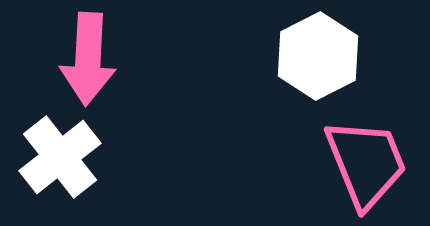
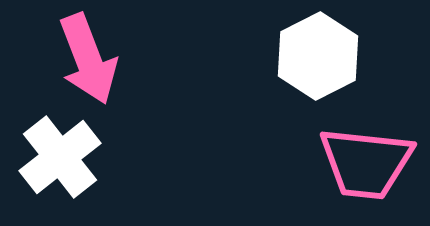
pink arrow: rotated 24 degrees counterclockwise
pink trapezoid: rotated 118 degrees clockwise
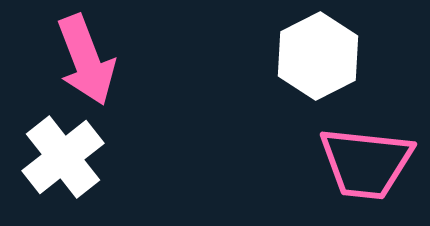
pink arrow: moved 2 px left, 1 px down
white cross: moved 3 px right
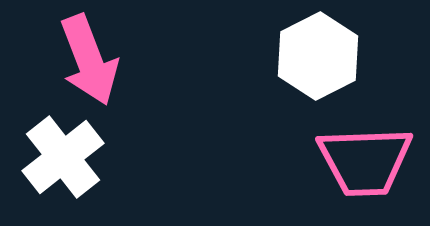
pink arrow: moved 3 px right
pink trapezoid: moved 1 px left, 2 px up; rotated 8 degrees counterclockwise
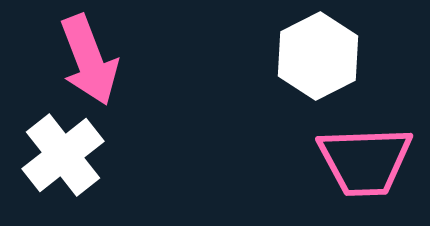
white cross: moved 2 px up
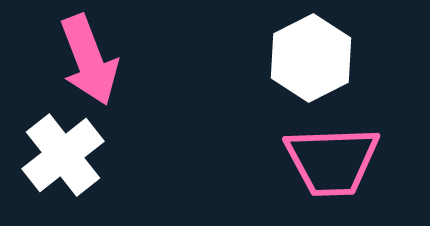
white hexagon: moved 7 px left, 2 px down
pink trapezoid: moved 33 px left
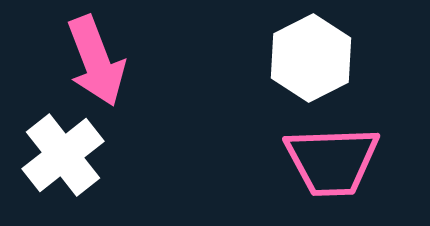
pink arrow: moved 7 px right, 1 px down
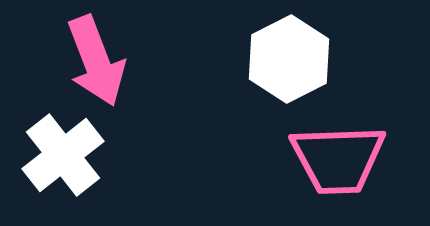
white hexagon: moved 22 px left, 1 px down
pink trapezoid: moved 6 px right, 2 px up
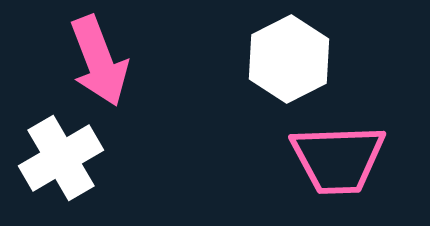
pink arrow: moved 3 px right
white cross: moved 2 px left, 3 px down; rotated 8 degrees clockwise
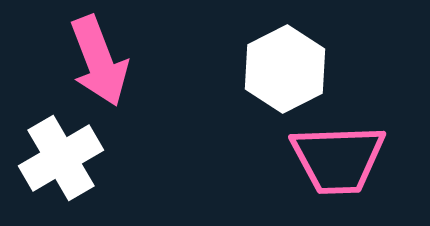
white hexagon: moved 4 px left, 10 px down
